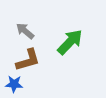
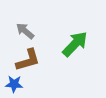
green arrow: moved 5 px right, 2 px down
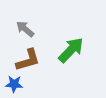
gray arrow: moved 2 px up
green arrow: moved 4 px left, 6 px down
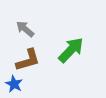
blue star: rotated 24 degrees clockwise
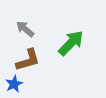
green arrow: moved 7 px up
blue star: rotated 18 degrees clockwise
